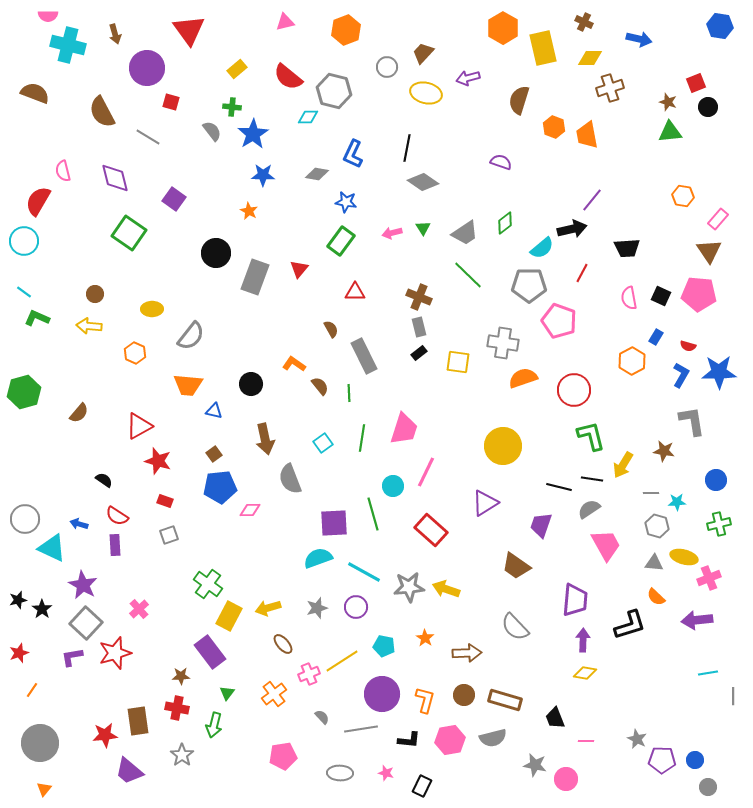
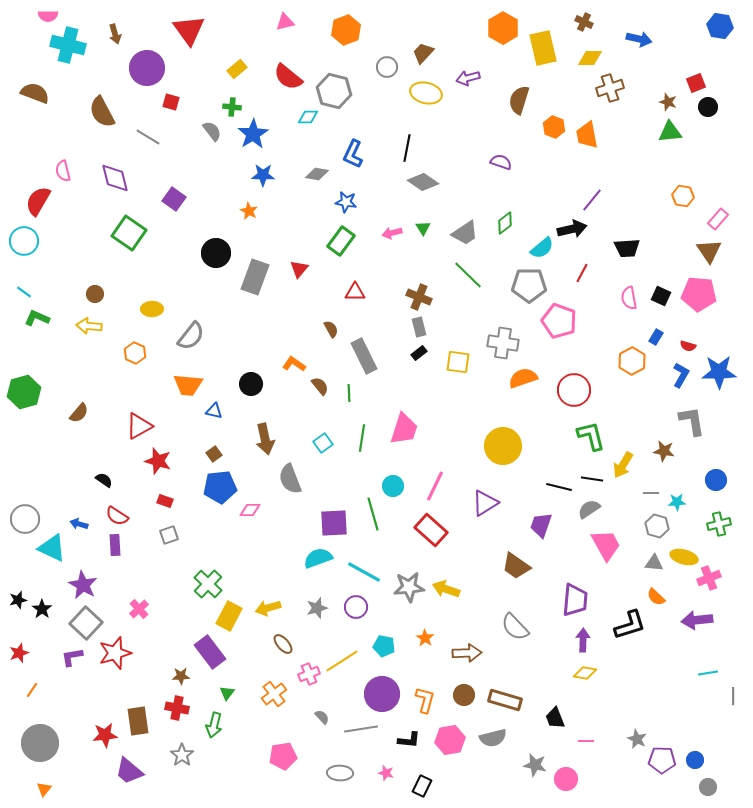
pink line at (426, 472): moved 9 px right, 14 px down
green cross at (208, 584): rotated 8 degrees clockwise
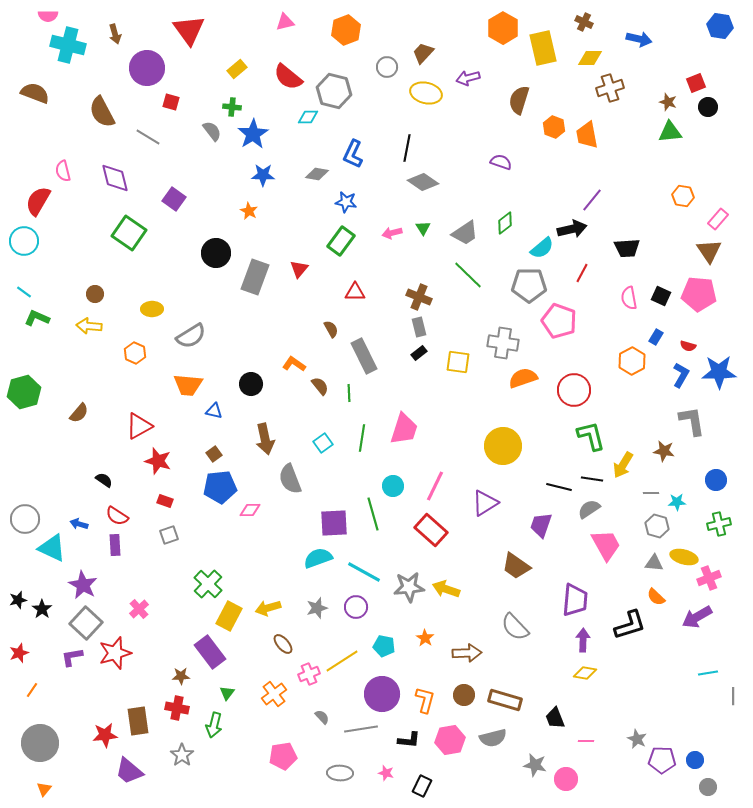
gray semicircle at (191, 336): rotated 20 degrees clockwise
purple arrow at (697, 620): moved 3 px up; rotated 24 degrees counterclockwise
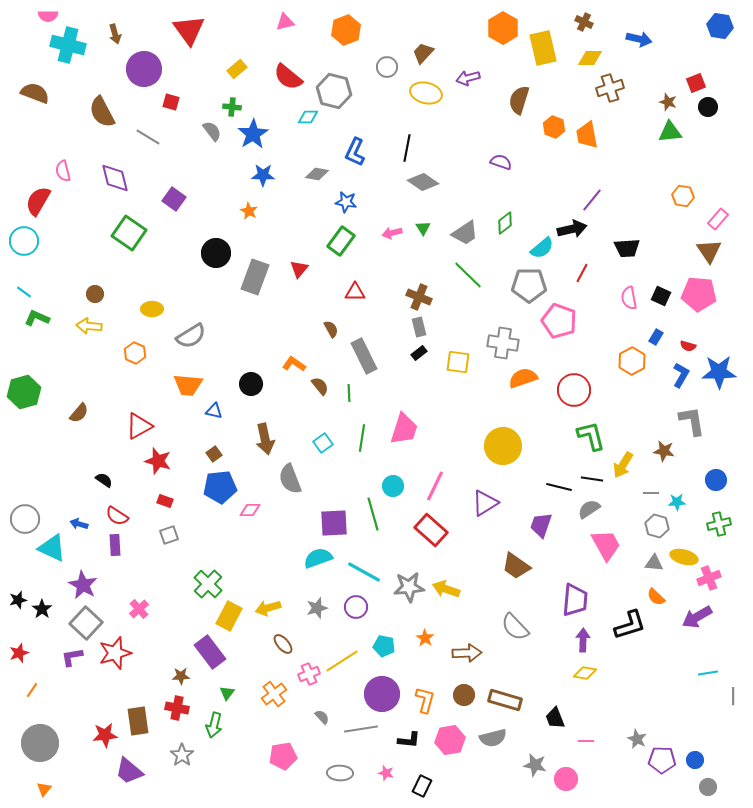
purple circle at (147, 68): moved 3 px left, 1 px down
blue L-shape at (353, 154): moved 2 px right, 2 px up
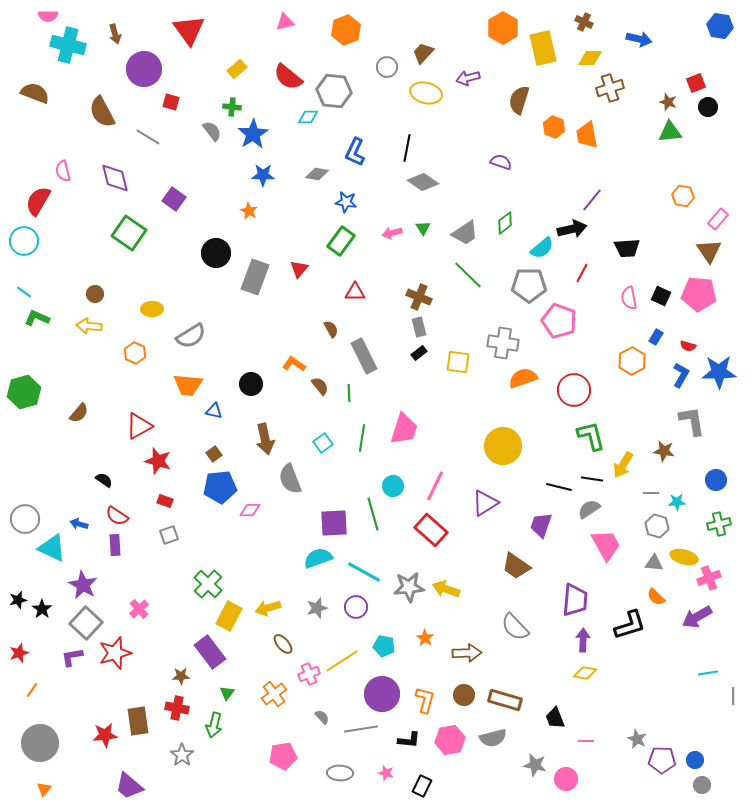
gray hexagon at (334, 91): rotated 8 degrees counterclockwise
purple trapezoid at (129, 771): moved 15 px down
gray circle at (708, 787): moved 6 px left, 2 px up
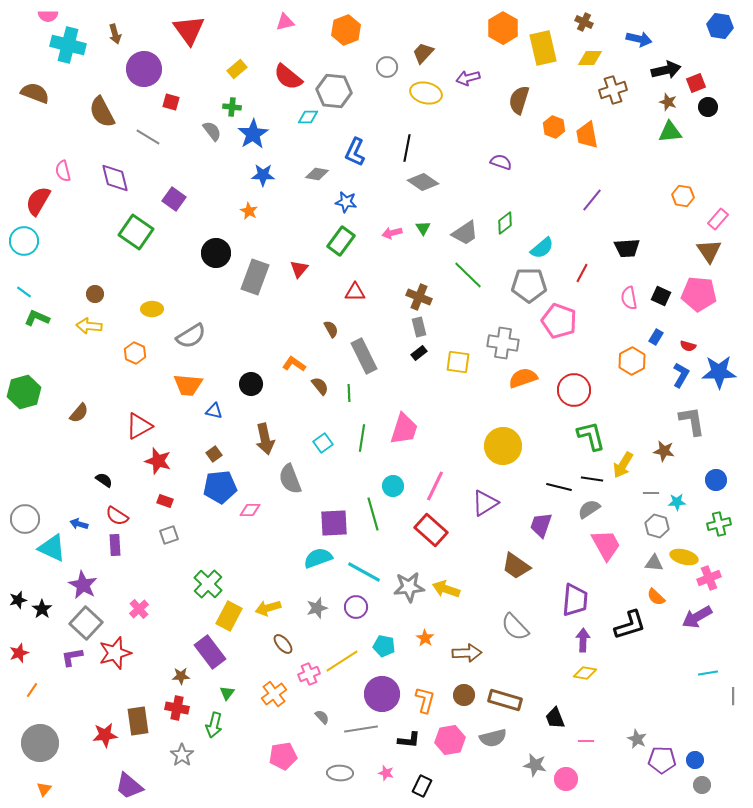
brown cross at (610, 88): moved 3 px right, 2 px down
black arrow at (572, 229): moved 94 px right, 159 px up
green square at (129, 233): moved 7 px right, 1 px up
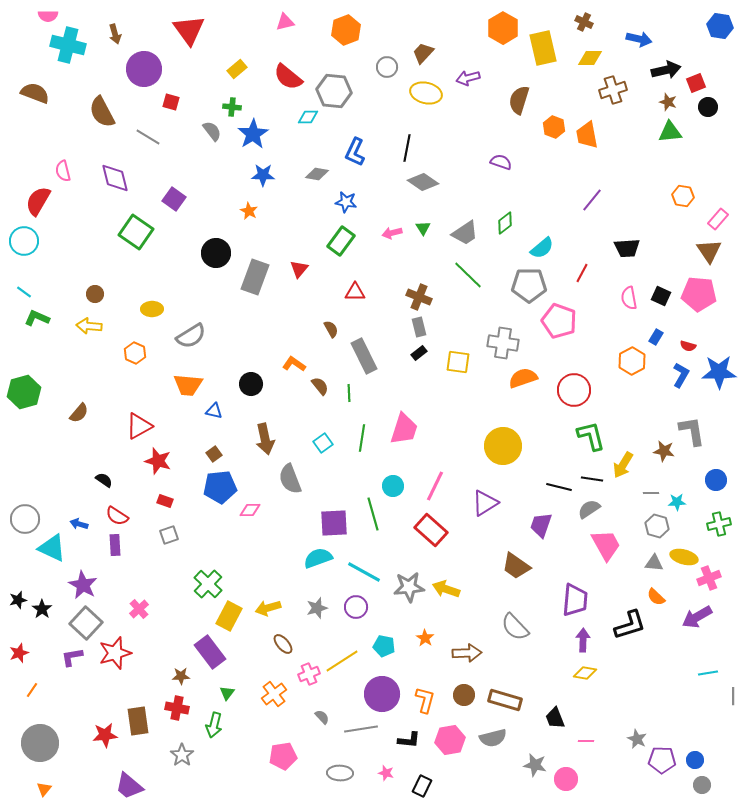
gray L-shape at (692, 421): moved 10 px down
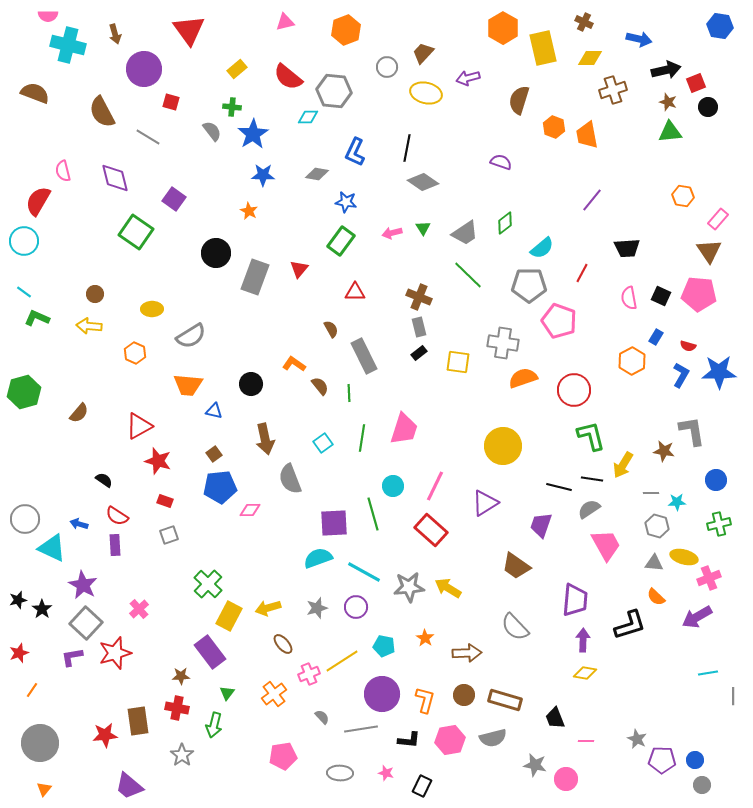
yellow arrow at (446, 589): moved 2 px right, 1 px up; rotated 12 degrees clockwise
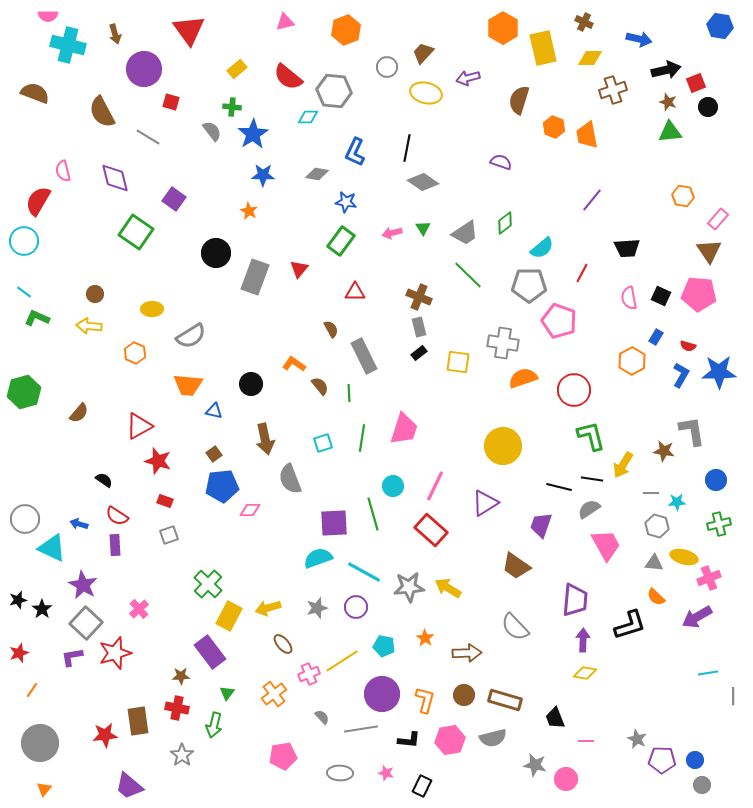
cyan square at (323, 443): rotated 18 degrees clockwise
blue pentagon at (220, 487): moved 2 px right, 1 px up
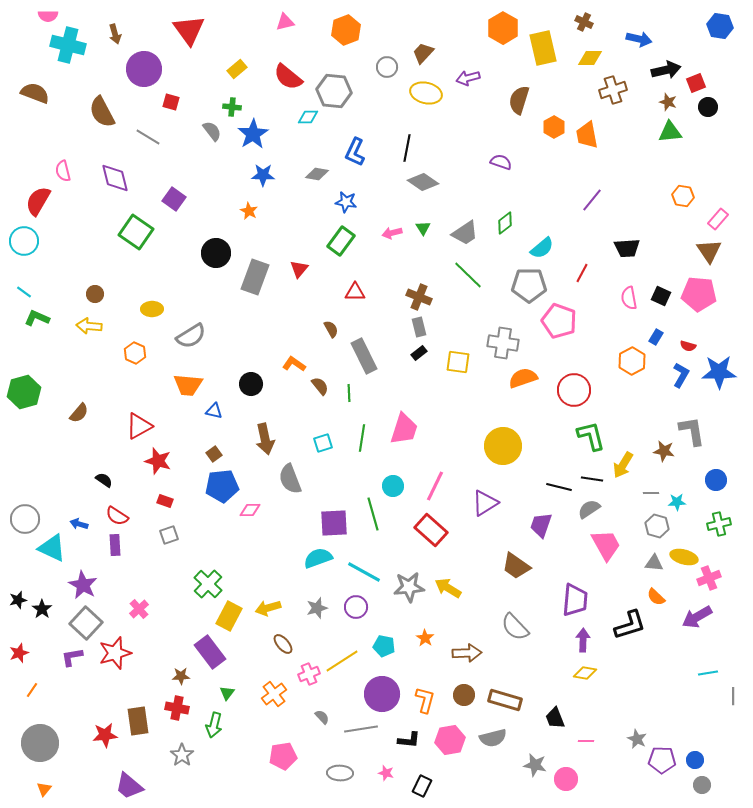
orange hexagon at (554, 127): rotated 10 degrees clockwise
